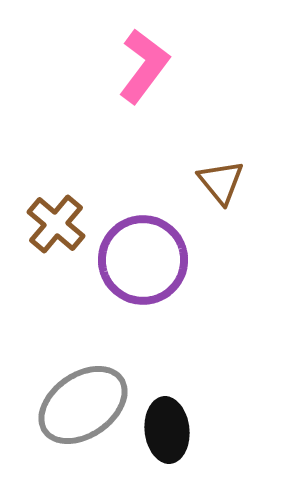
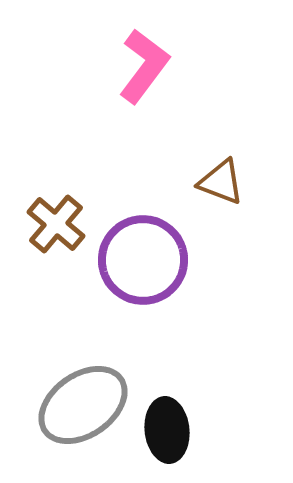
brown triangle: rotated 30 degrees counterclockwise
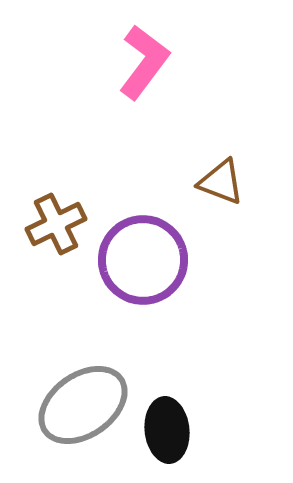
pink L-shape: moved 4 px up
brown cross: rotated 24 degrees clockwise
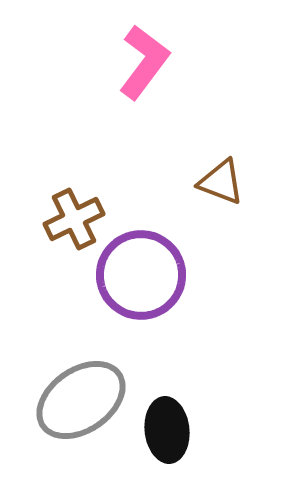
brown cross: moved 18 px right, 5 px up
purple circle: moved 2 px left, 15 px down
gray ellipse: moved 2 px left, 5 px up
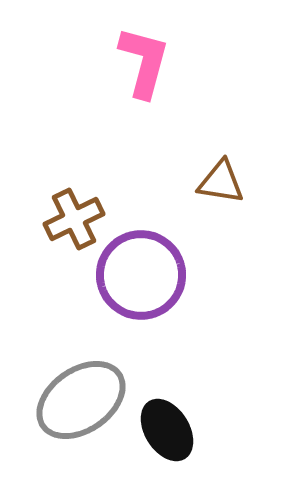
pink L-shape: rotated 22 degrees counterclockwise
brown triangle: rotated 12 degrees counterclockwise
black ellipse: rotated 26 degrees counterclockwise
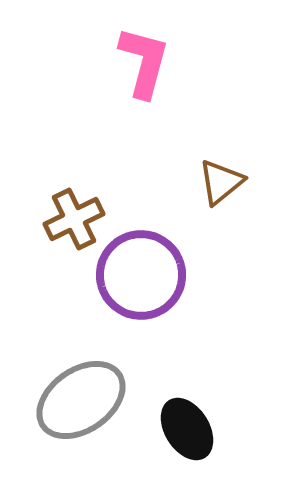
brown triangle: rotated 48 degrees counterclockwise
black ellipse: moved 20 px right, 1 px up
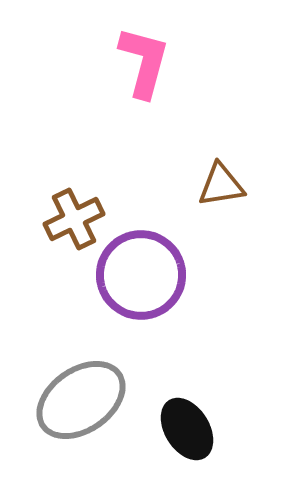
brown triangle: moved 3 px down; rotated 30 degrees clockwise
